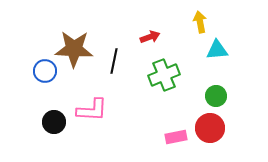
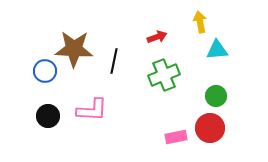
red arrow: moved 7 px right
black circle: moved 6 px left, 6 px up
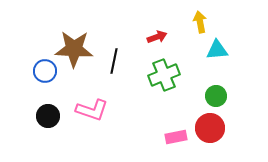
pink L-shape: rotated 16 degrees clockwise
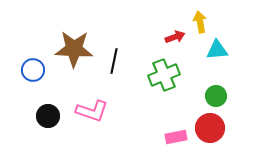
red arrow: moved 18 px right
blue circle: moved 12 px left, 1 px up
pink L-shape: moved 1 px down
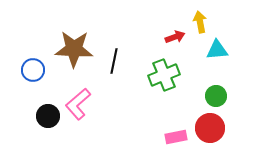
pink L-shape: moved 14 px left, 7 px up; rotated 120 degrees clockwise
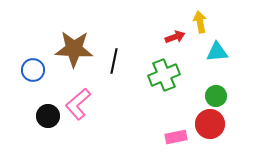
cyan triangle: moved 2 px down
red circle: moved 4 px up
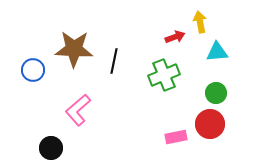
green circle: moved 3 px up
pink L-shape: moved 6 px down
black circle: moved 3 px right, 32 px down
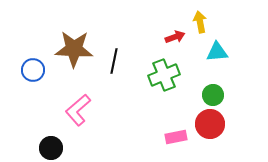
green circle: moved 3 px left, 2 px down
